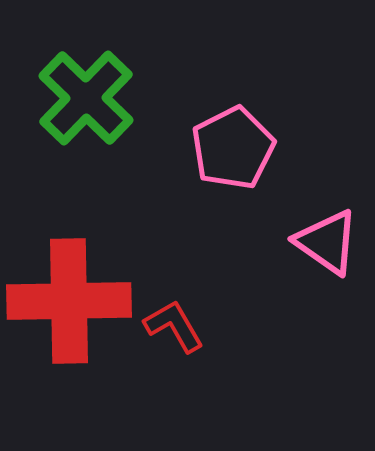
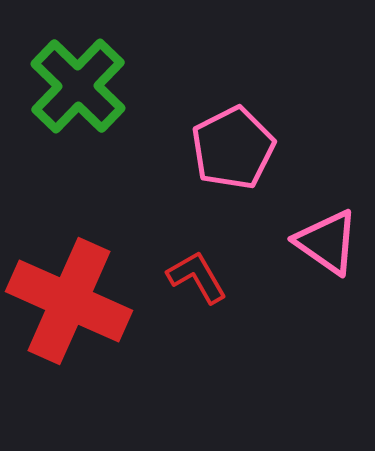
green cross: moved 8 px left, 12 px up
red cross: rotated 25 degrees clockwise
red L-shape: moved 23 px right, 49 px up
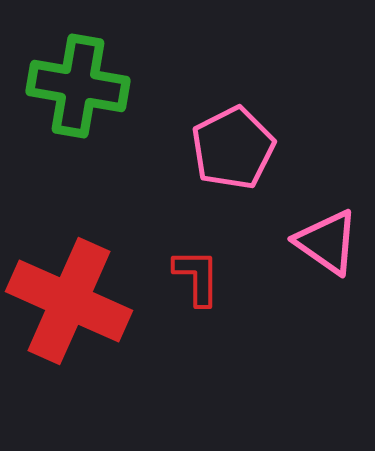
green cross: rotated 34 degrees counterclockwise
red L-shape: rotated 30 degrees clockwise
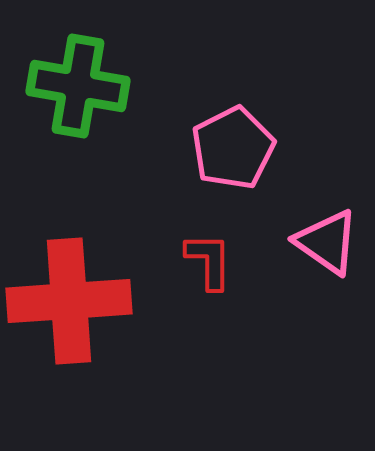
red L-shape: moved 12 px right, 16 px up
red cross: rotated 28 degrees counterclockwise
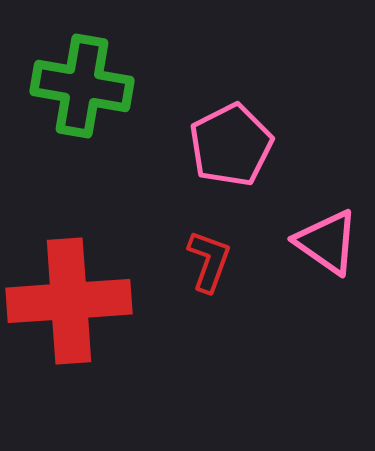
green cross: moved 4 px right
pink pentagon: moved 2 px left, 3 px up
red L-shape: rotated 20 degrees clockwise
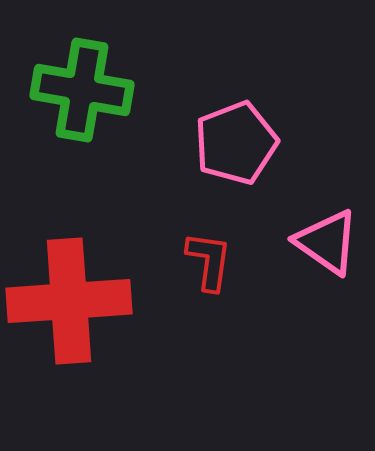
green cross: moved 4 px down
pink pentagon: moved 5 px right, 2 px up; rotated 6 degrees clockwise
red L-shape: rotated 12 degrees counterclockwise
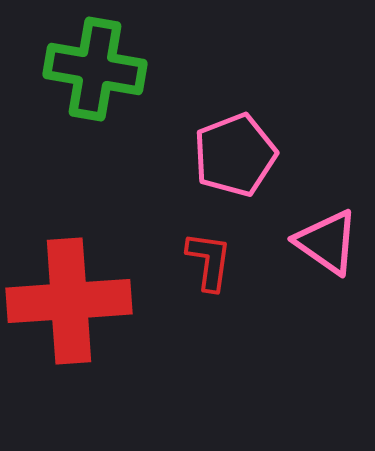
green cross: moved 13 px right, 21 px up
pink pentagon: moved 1 px left, 12 px down
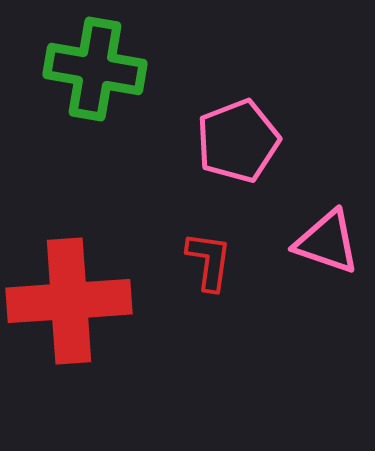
pink pentagon: moved 3 px right, 14 px up
pink triangle: rotated 16 degrees counterclockwise
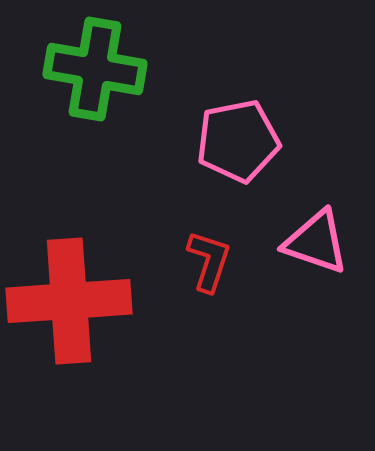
pink pentagon: rotated 10 degrees clockwise
pink triangle: moved 11 px left
red L-shape: rotated 10 degrees clockwise
